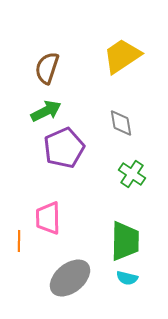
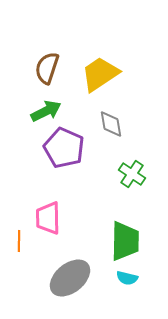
yellow trapezoid: moved 22 px left, 18 px down
gray diamond: moved 10 px left, 1 px down
purple pentagon: rotated 24 degrees counterclockwise
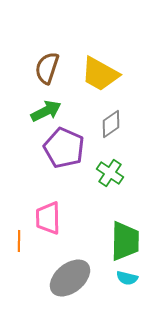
yellow trapezoid: rotated 117 degrees counterclockwise
gray diamond: rotated 64 degrees clockwise
green cross: moved 22 px left, 1 px up
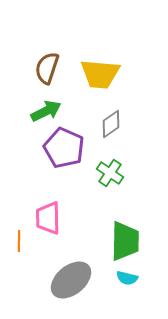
yellow trapezoid: rotated 24 degrees counterclockwise
gray ellipse: moved 1 px right, 2 px down
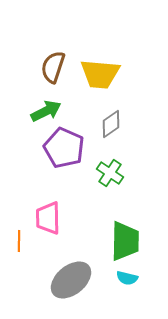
brown semicircle: moved 6 px right, 1 px up
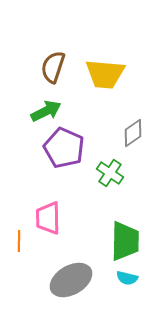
yellow trapezoid: moved 5 px right
gray diamond: moved 22 px right, 9 px down
gray ellipse: rotated 9 degrees clockwise
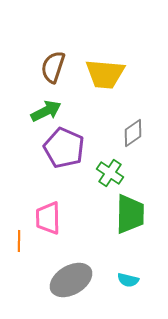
green trapezoid: moved 5 px right, 27 px up
cyan semicircle: moved 1 px right, 2 px down
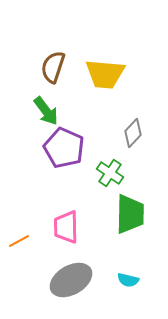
green arrow: rotated 80 degrees clockwise
gray diamond: rotated 12 degrees counterclockwise
pink trapezoid: moved 18 px right, 9 px down
orange line: rotated 60 degrees clockwise
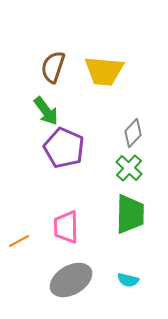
yellow trapezoid: moved 1 px left, 3 px up
green cross: moved 19 px right, 5 px up; rotated 8 degrees clockwise
